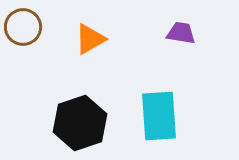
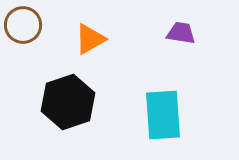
brown circle: moved 2 px up
cyan rectangle: moved 4 px right, 1 px up
black hexagon: moved 12 px left, 21 px up
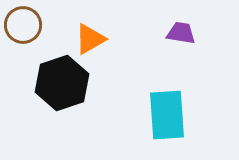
black hexagon: moved 6 px left, 19 px up
cyan rectangle: moved 4 px right
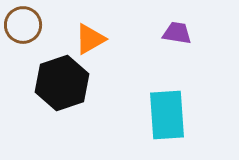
purple trapezoid: moved 4 px left
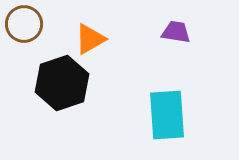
brown circle: moved 1 px right, 1 px up
purple trapezoid: moved 1 px left, 1 px up
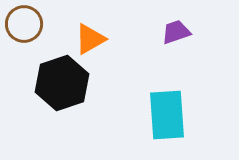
purple trapezoid: rotated 28 degrees counterclockwise
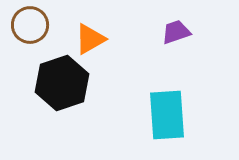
brown circle: moved 6 px right, 1 px down
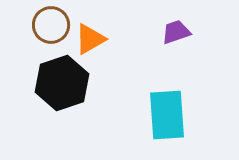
brown circle: moved 21 px right
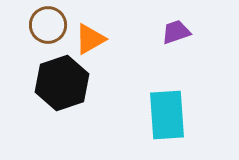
brown circle: moved 3 px left
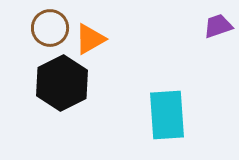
brown circle: moved 2 px right, 3 px down
purple trapezoid: moved 42 px right, 6 px up
black hexagon: rotated 8 degrees counterclockwise
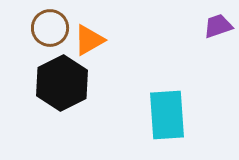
orange triangle: moved 1 px left, 1 px down
